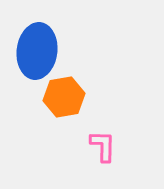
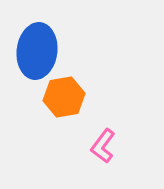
pink L-shape: rotated 144 degrees counterclockwise
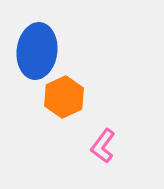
orange hexagon: rotated 15 degrees counterclockwise
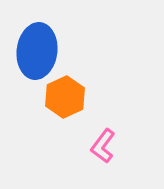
orange hexagon: moved 1 px right
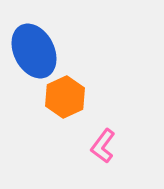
blue ellipse: moved 3 px left; rotated 34 degrees counterclockwise
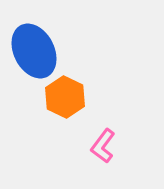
orange hexagon: rotated 9 degrees counterclockwise
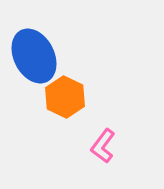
blue ellipse: moved 5 px down
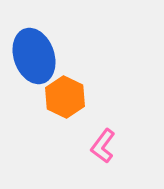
blue ellipse: rotated 8 degrees clockwise
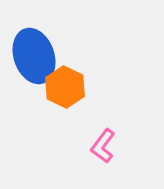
orange hexagon: moved 10 px up
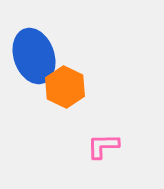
pink L-shape: rotated 52 degrees clockwise
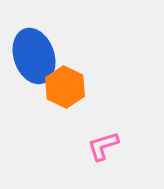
pink L-shape: rotated 16 degrees counterclockwise
